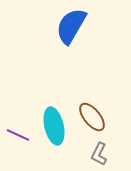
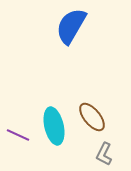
gray L-shape: moved 5 px right
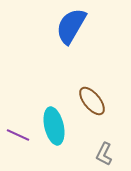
brown ellipse: moved 16 px up
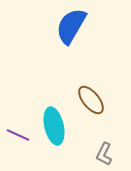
brown ellipse: moved 1 px left, 1 px up
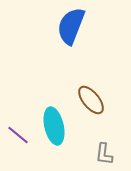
blue semicircle: rotated 9 degrees counterclockwise
purple line: rotated 15 degrees clockwise
gray L-shape: rotated 20 degrees counterclockwise
